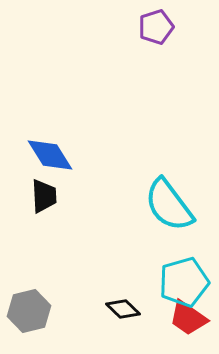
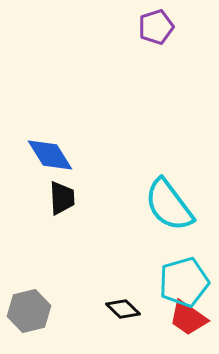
black trapezoid: moved 18 px right, 2 px down
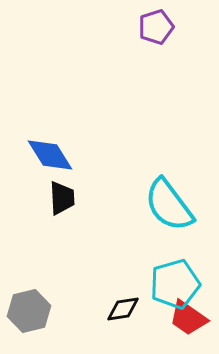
cyan pentagon: moved 9 px left, 2 px down
black diamond: rotated 52 degrees counterclockwise
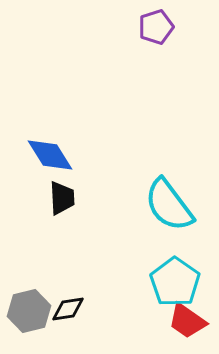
cyan pentagon: moved 2 px up; rotated 21 degrees counterclockwise
black diamond: moved 55 px left
red trapezoid: moved 1 px left, 3 px down
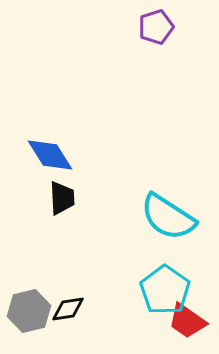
cyan semicircle: moved 1 px left, 12 px down; rotated 20 degrees counterclockwise
cyan pentagon: moved 10 px left, 8 px down
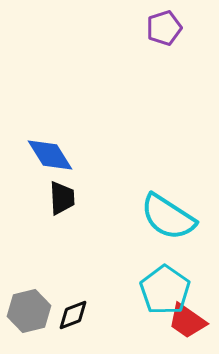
purple pentagon: moved 8 px right, 1 px down
black diamond: moved 5 px right, 6 px down; rotated 12 degrees counterclockwise
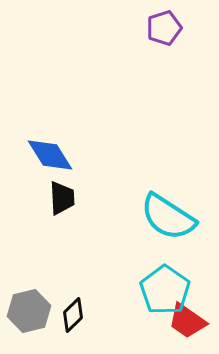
black diamond: rotated 24 degrees counterclockwise
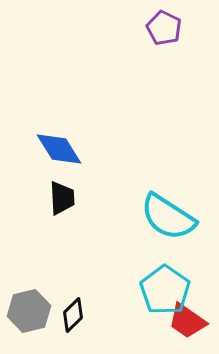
purple pentagon: rotated 28 degrees counterclockwise
blue diamond: moved 9 px right, 6 px up
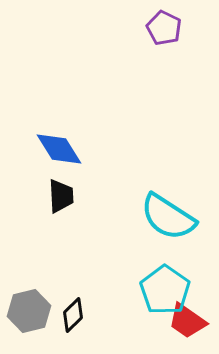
black trapezoid: moved 1 px left, 2 px up
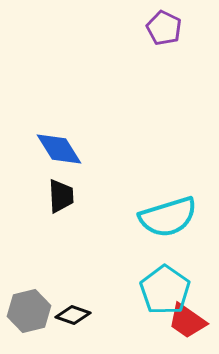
cyan semicircle: rotated 50 degrees counterclockwise
black diamond: rotated 64 degrees clockwise
